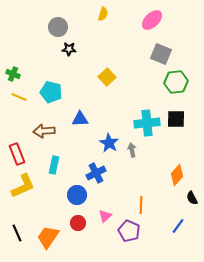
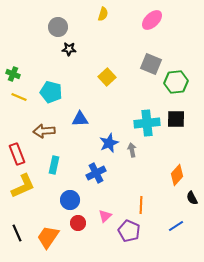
gray square: moved 10 px left, 10 px down
blue star: rotated 18 degrees clockwise
blue circle: moved 7 px left, 5 px down
blue line: moved 2 px left; rotated 21 degrees clockwise
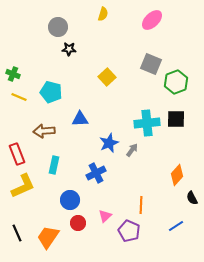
green hexagon: rotated 15 degrees counterclockwise
gray arrow: rotated 48 degrees clockwise
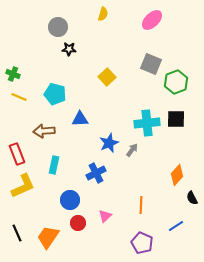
cyan pentagon: moved 4 px right, 2 px down
purple pentagon: moved 13 px right, 12 px down
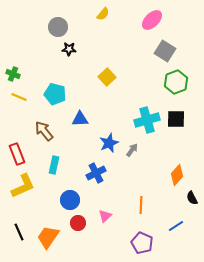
yellow semicircle: rotated 24 degrees clockwise
gray square: moved 14 px right, 13 px up; rotated 10 degrees clockwise
cyan cross: moved 3 px up; rotated 10 degrees counterclockwise
brown arrow: rotated 55 degrees clockwise
black line: moved 2 px right, 1 px up
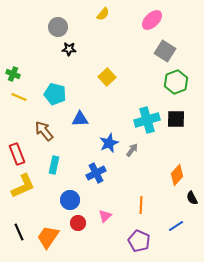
purple pentagon: moved 3 px left, 2 px up
